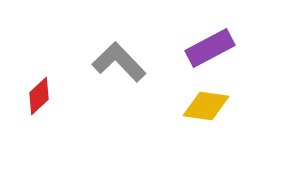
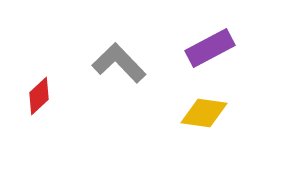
gray L-shape: moved 1 px down
yellow diamond: moved 2 px left, 7 px down
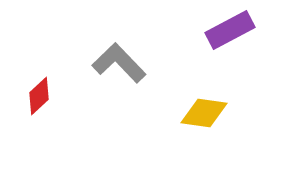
purple rectangle: moved 20 px right, 18 px up
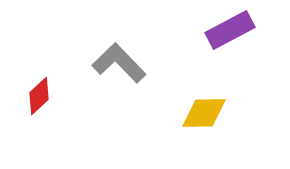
yellow diamond: rotated 9 degrees counterclockwise
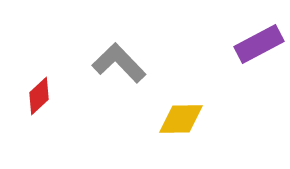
purple rectangle: moved 29 px right, 14 px down
yellow diamond: moved 23 px left, 6 px down
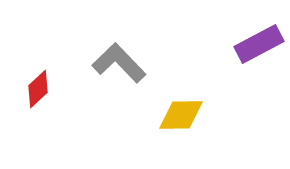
red diamond: moved 1 px left, 7 px up
yellow diamond: moved 4 px up
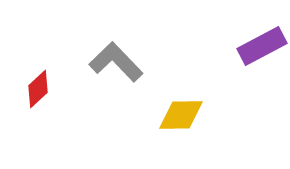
purple rectangle: moved 3 px right, 2 px down
gray L-shape: moved 3 px left, 1 px up
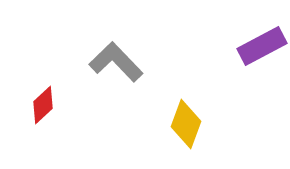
red diamond: moved 5 px right, 16 px down
yellow diamond: moved 5 px right, 9 px down; rotated 69 degrees counterclockwise
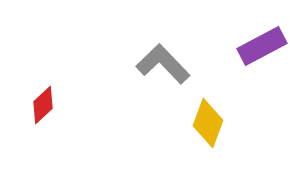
gray L-shape: moved 47 px right, 2 px down
yellow diamond: moved 22 px right, 1 px up
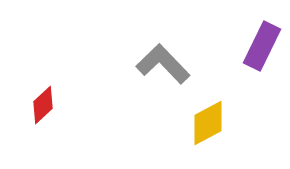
purple rectangle: rotated 36 degrees counterclockwise
yellow diamond: rotated 42 degrees clockwise
